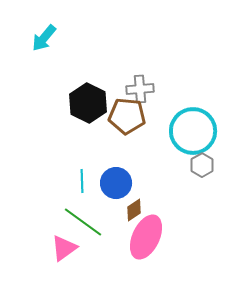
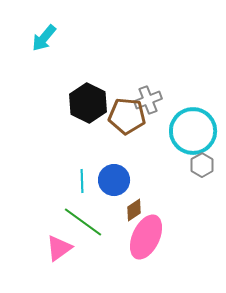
gray cross: moved 8 px right, 11 px down; rotated 16 degrees counterclockwise
blue circle: moved 2 px left, 3 px up
pink triangle: moved 5 px left
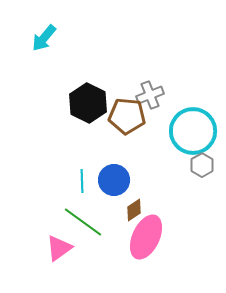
gray cross: moved 2 px right, 5 px up
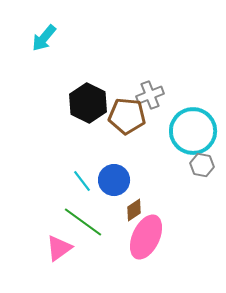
gray hexagon: rotated 20 degrees counterclockwise
cyan line: rotated 35 degrees counterclockwise
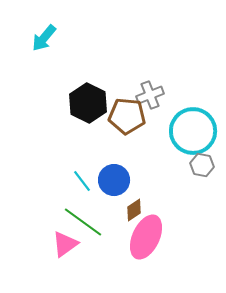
pink triangle: moved 6 px right, 4 px up
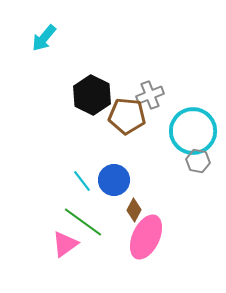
black hexagon: moved 4 px right, 8 px up
gray hexagon: moved 4 px left, 4 px up
brown diamond: rotated 30 degrees counterclockwise
